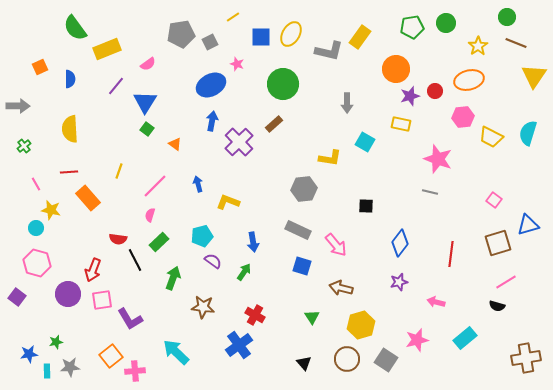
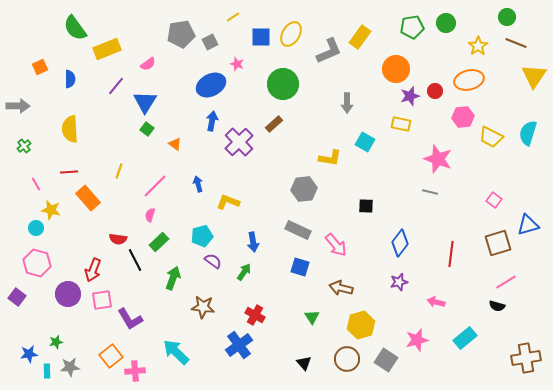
gray L-shape at (329, 51): rotated 36 degrees counterclockwise
blue square at (302, 266): moved 2 px left, 1 px down
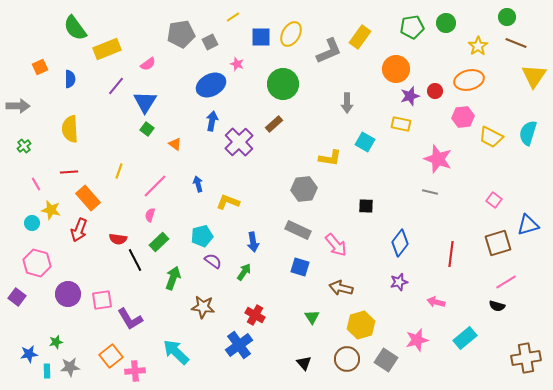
cyan circle at (36, 228): moved 4 px left, 5 px up
red arrow at (93, 270): moved 14 px left, 40 px up
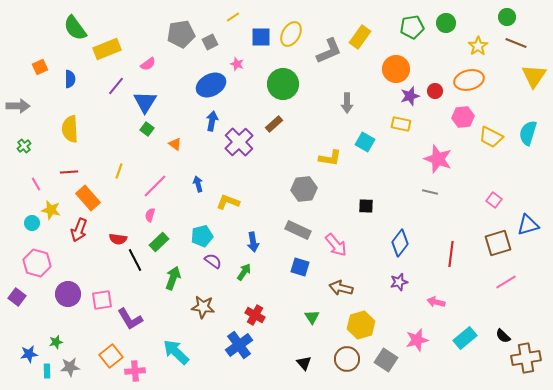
black semicircle at (497, 306): moved 6 px right, 30 px down; rotated 28 degrees clockwise
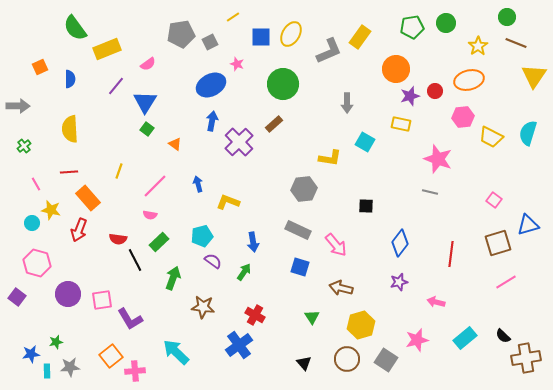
pink semicircle at (150, 215): rotated 96 degrees counterclockwise
blue star at (29, 354): moved 2 px right
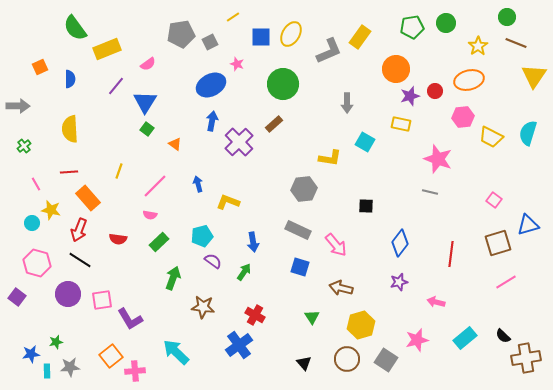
black line at (135, 260): moved 55 px left; rotated 30 degrees counterclockwise
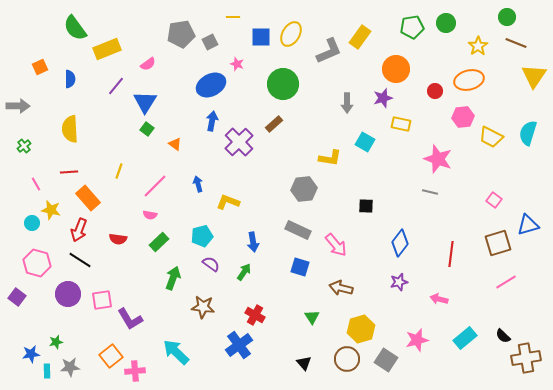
yellow line at (233, 17): rotated 32 degrees clockwise
purple star at (410, 96): moved 27 px left, 2 px down
purple semicircle at (213, 261): moved 2 px left, 3 px down
pink arrow at (436, 302): moved 3 px right, 3 px up
yellow hexagon at (361, 325): moved 4 px down
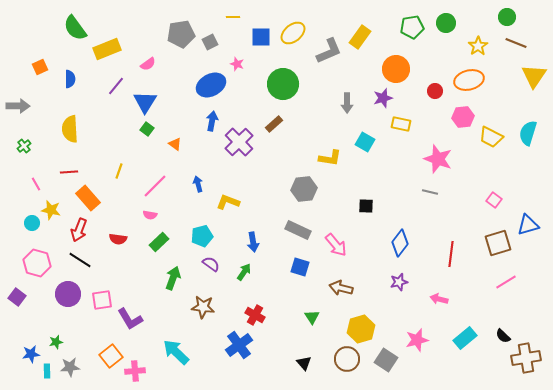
yellow ellipse at (291, 34): moved 2 px right, 1 px up; rotated 20 degrees clockwise
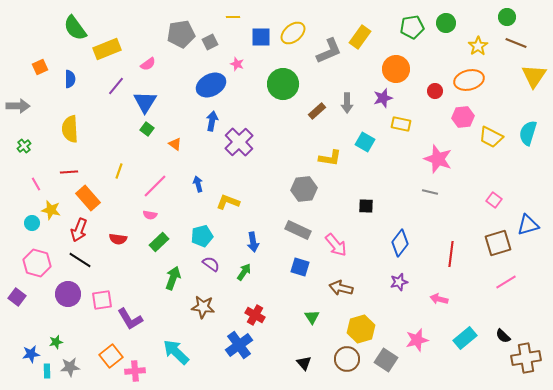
brown rectangle at (274, 124): moved 43 px right, 13 px up
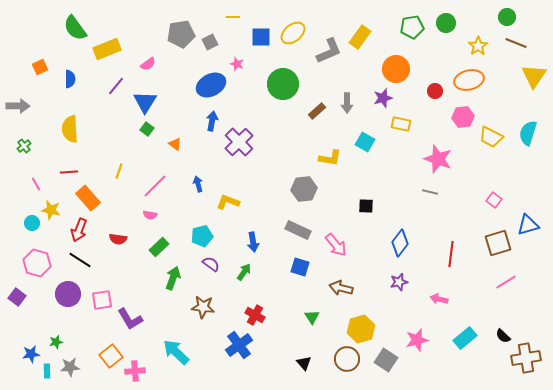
green rectangle at (159, 242): moved 5 px down
